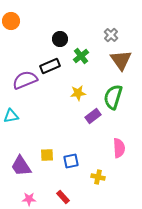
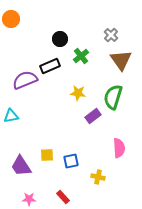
orange circle: moved 2 px up
yellow star: rotated 14 degrees clockwise
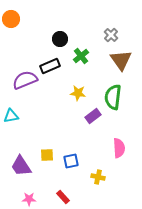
green semicircle: rotated 10 degrees counterclockwise
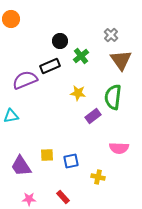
black circle: moved 2 px down
pink semicircle: rotated 96 degrees clockwise
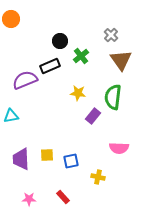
purple rectangle: rotated 14 degrees counterclockwise
purple trapezoid: moved 7 px up; rotated 30 degrees clockwise
